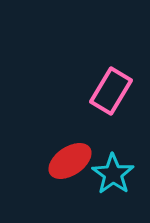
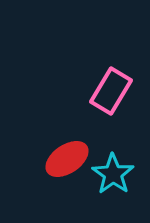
red ellipse: moved 3 px left, 2 px up
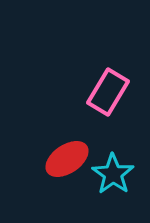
pink rectangle: moved 3 px left, 1 px down
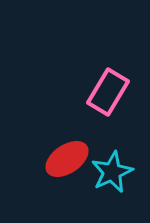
cyan star: moved 1 px left, 2 px up; rotated 12 degrees clockwise
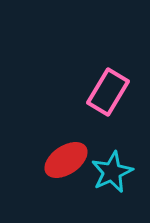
red ellipse: moved 1 px left, 1 px down
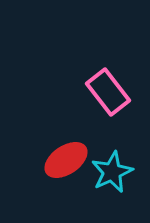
pink rectangle: rotated 69 degrees counterclockwise
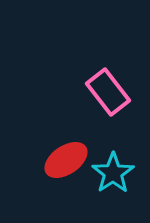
cyan star: moved 1 px right, 1 px down; rotated 9 degrees counterclockwise
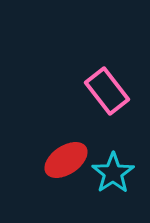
pink rectangle: moved 1 px left, 1 px up
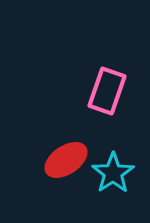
pink rectangle: rotated 57 degrees clockwise
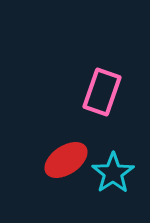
pink rectangle: moved 5 px left, 1 px down
